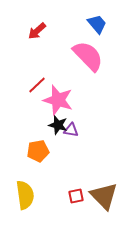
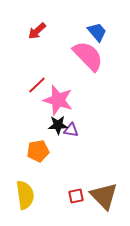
blue trapezoid: moved 8 px down
black star: rotated 18 degrees counterclockwise
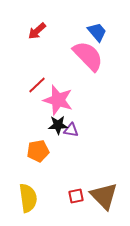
yellow semicircle: moved 3 px right, 3 px down
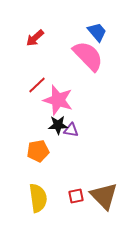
red arrow: moved 2 px left, 7 px down
yellow semicircle: moved 10 px right
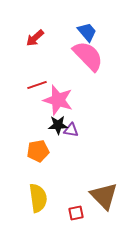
blue trapezoid: moved 10 px left
red line: rotated 24 degrees clockwise
red square: moved 17 px down
